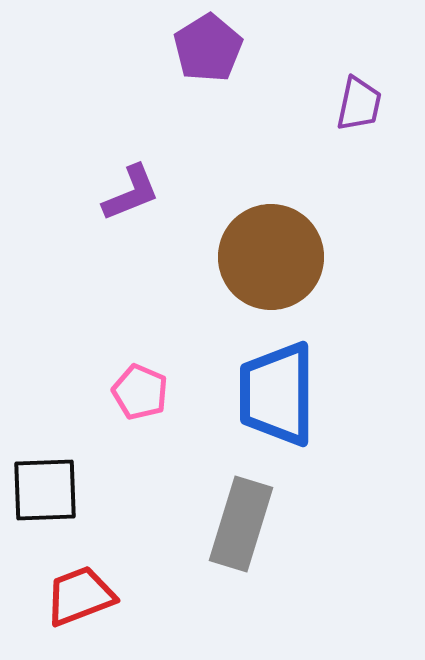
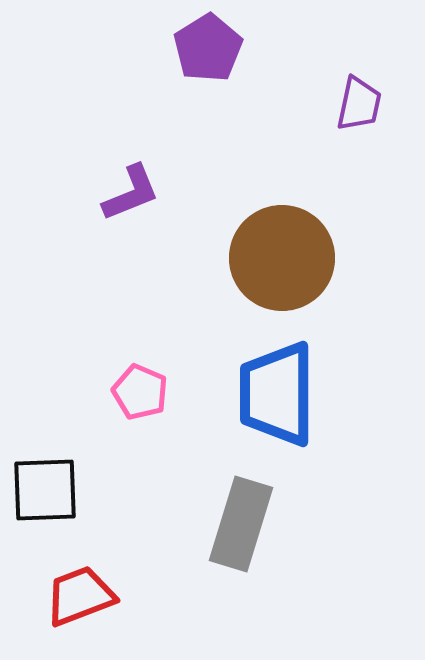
brown circle: moved 11 px right, 1 px down
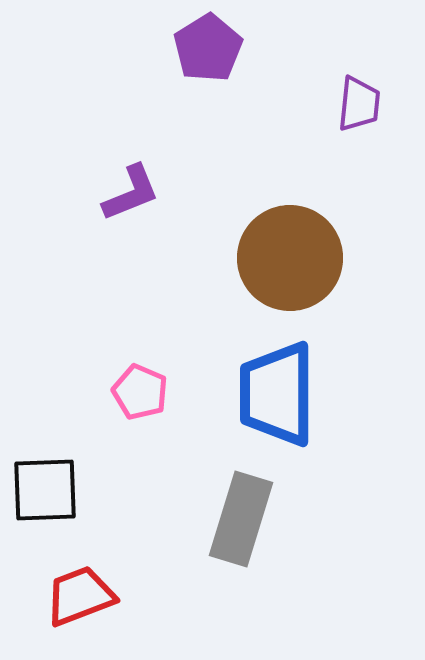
purple trapezoid: rotated 6 degrees counterclockwise
brown circle: moved 8 px right
gray rectangle: moved 5 px up
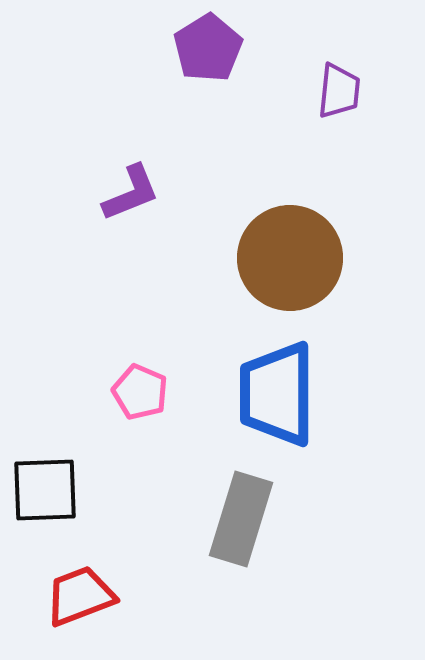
purple trapezoid: moved 20 px left, 13 px up
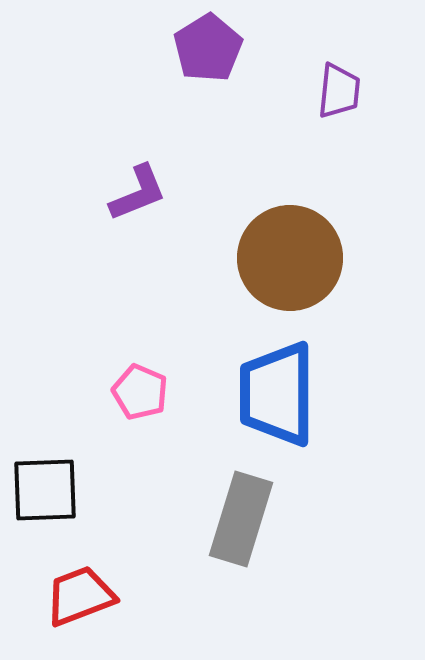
purple L-shape: moved 7 px right
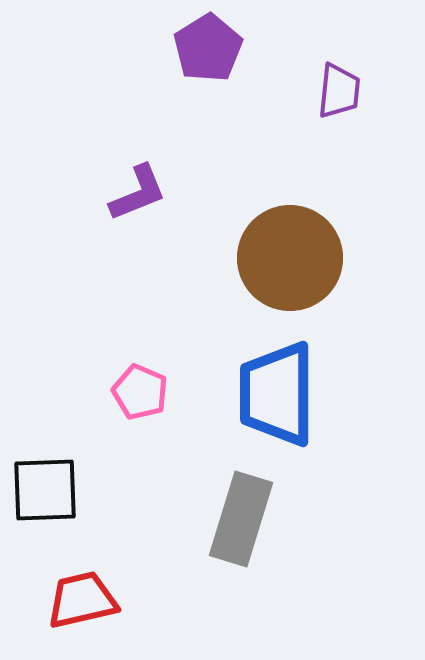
red trapezoid: moved 2 px right, 4 px down; rotated 8 degrees clockwise
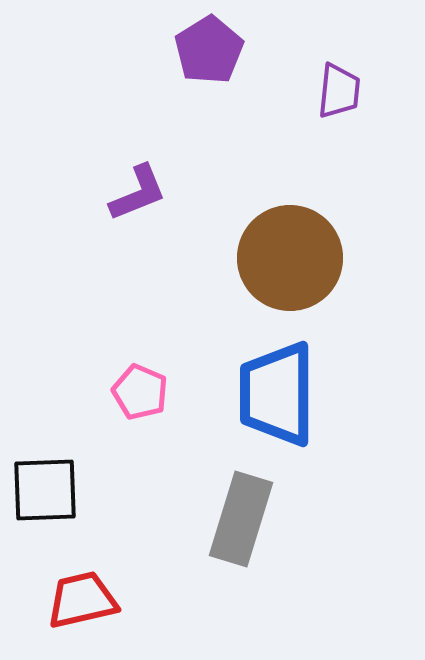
purple pentagon: moved 1 px right, 2 px down
